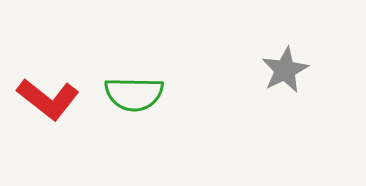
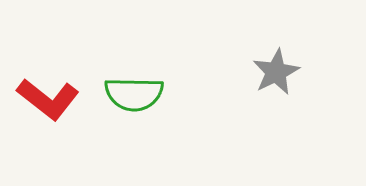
gray star: moved 9 px left, 2 px down
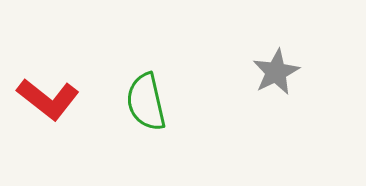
green semicircle: moved 12 px right, 8 px down; rotated 76 degrees clockwise
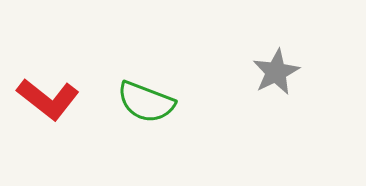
green semicircle: rotated 56 degrees counterclockwise
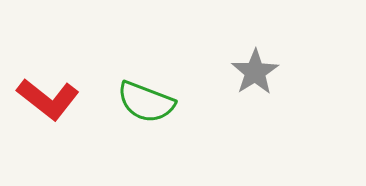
gray star: moved 21 px left; rotated 6 degrees counterclockwise
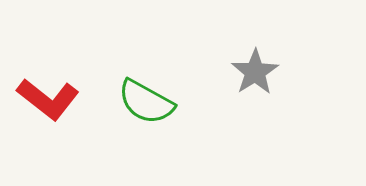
green semicircle: rotated 8 degrees clockwise
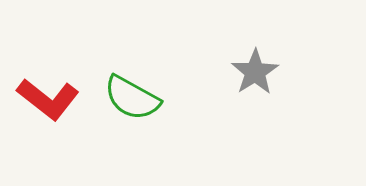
green semicircle: moved 14 px left, 4 px up
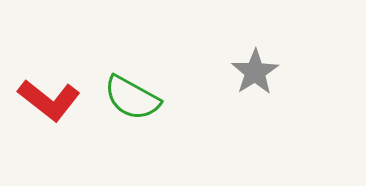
red L-shape: moved 1 px right, 1 px down
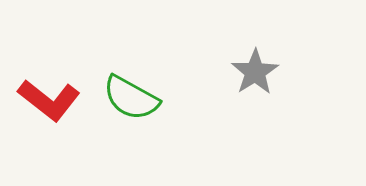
green semicircle: moved 1 px left
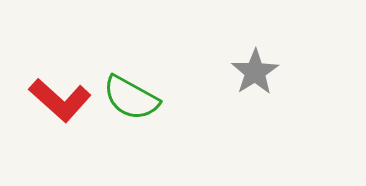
red L-shape: moved 11 px right; rotated 4 degrees clockwise
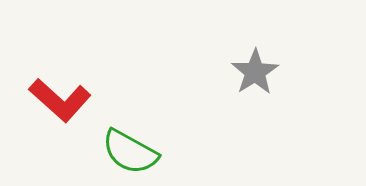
green semicircle: moved 1 px left, 54 px down
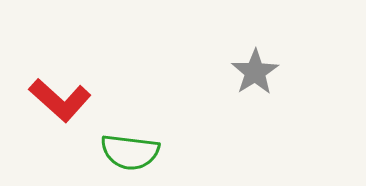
green semicircle: rotated 22 degrees counterclockwise
